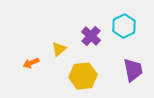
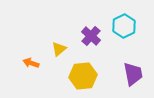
orange arrow: rotated 42 degrees clockwise
purple trapezoid: moved 4 px down
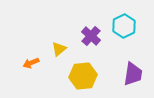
orange arrow: rotated 42 degrees counterclockwise
purple trapezoid: rotated 20 degrees clockwise
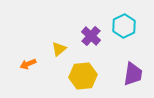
orange arrow: moved 3 px left, 1 px down
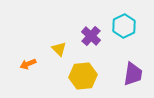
yellow triangle: rotated 35 degrees counterclockwise
